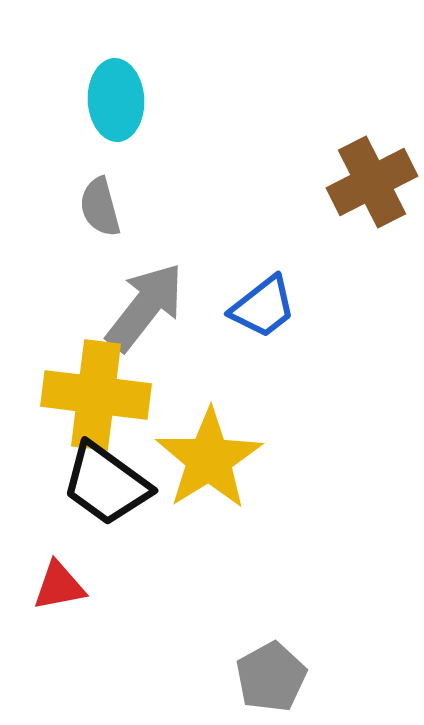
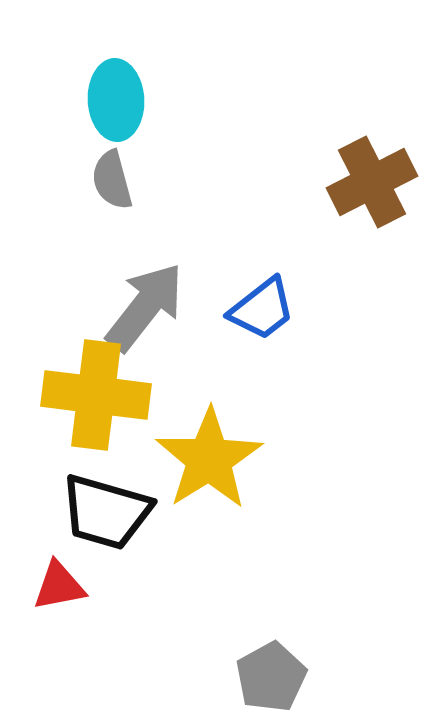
gray semicircle: moved 12 px right, 27 px up
blue trapezoid: moved 1 px left, 2 px down
black trapezoid: moved 28 px down; rotated 20 degrees counterclockwise
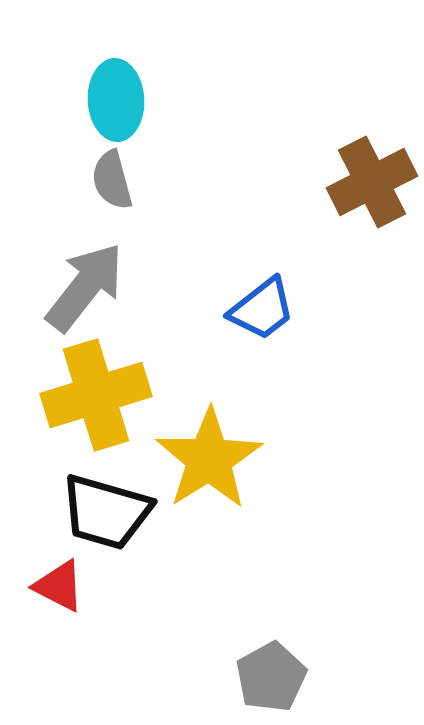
gray arrow: moved 60 px left, 20 px up
yellow cross: rotated 24 degrees counterclockwise
red triangle: rotated 38 degrees clockwise
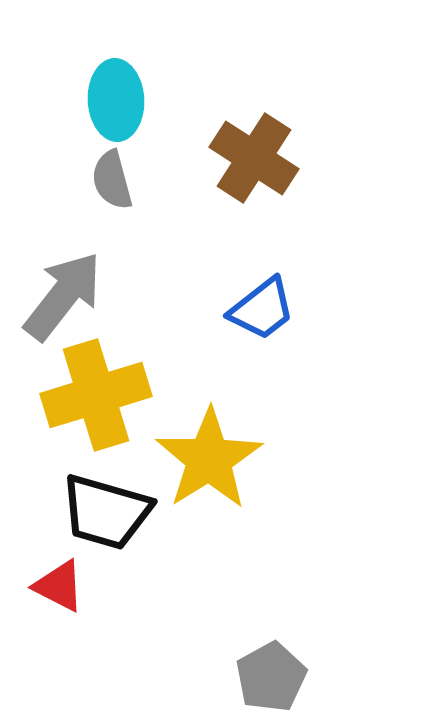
brown cross: moved 118 px left, 24 px up; rotated 30 degrees counterclockwise
gray arrow: moved 22 px left, 9 px down
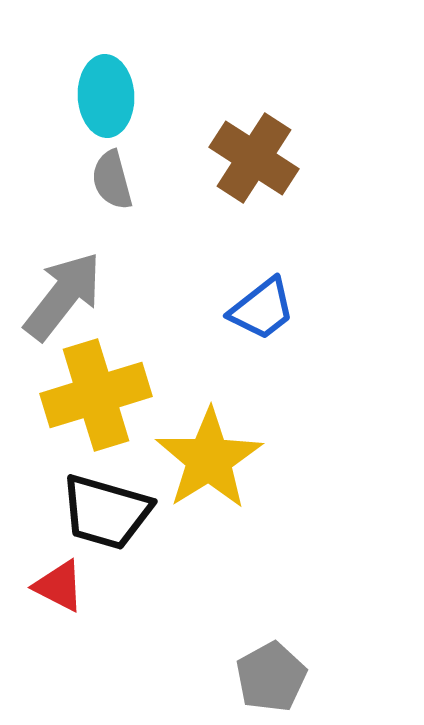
cyan ellipse: moved 10 px left, 4 px up
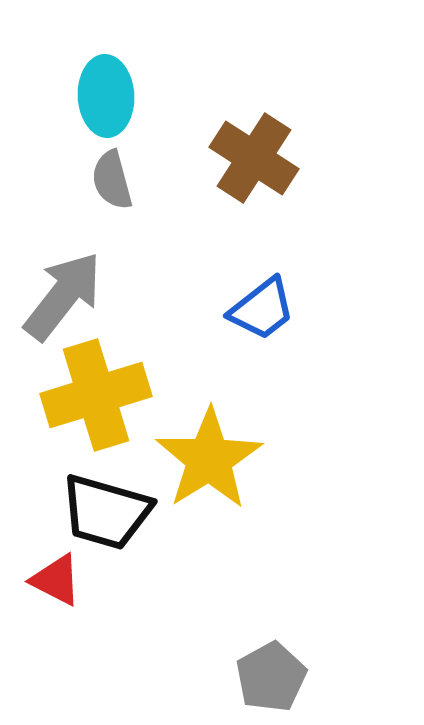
red triangle: moved 3 px left, 6 px up
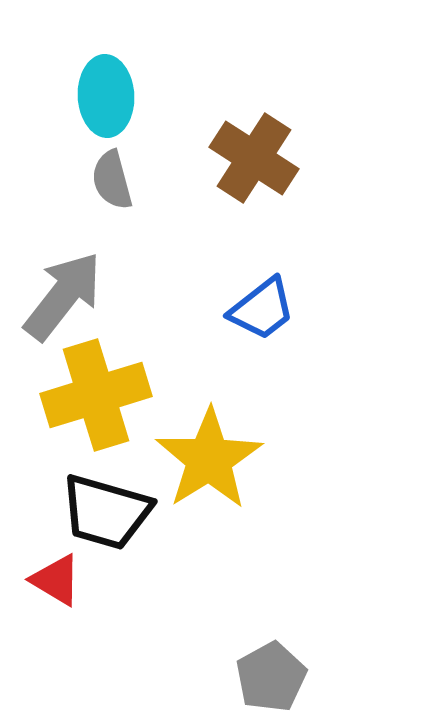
red triangle: rotated 4 degrees clockwise
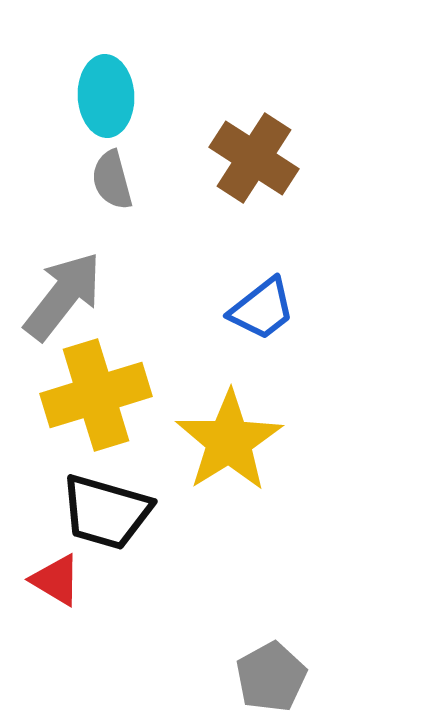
yellow star: moved 20 px right, 18 px up
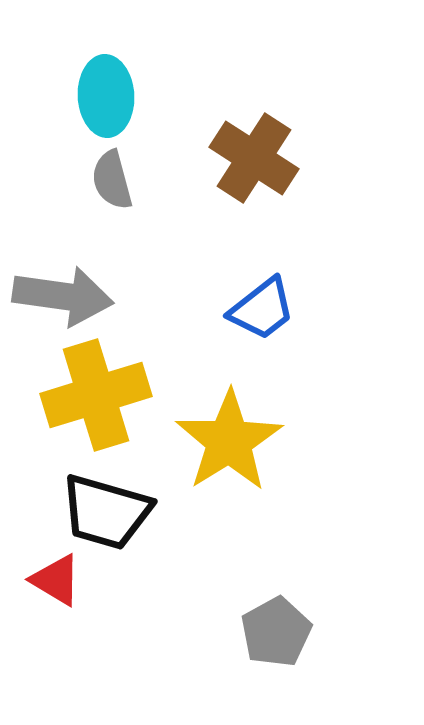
gray arrow: rotated 60 degrees clockwise
gray pentagon: moved 5 px right, 45 px up
